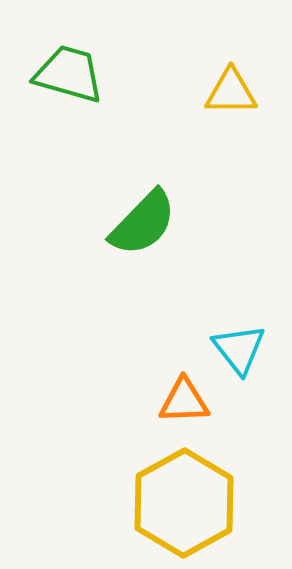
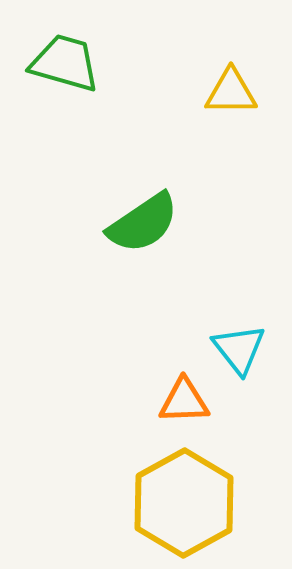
green trapezoid: moved 4 px left, 11 px up
green semicircle: rotated 12 degrees clockwise
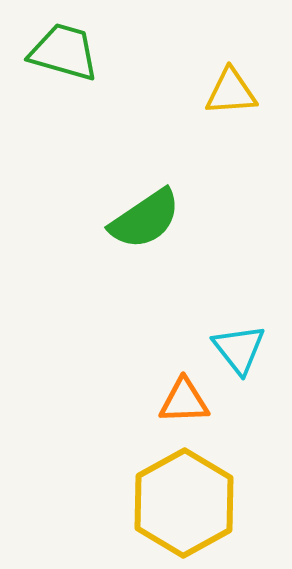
green trapezoid: moved 1 px left, 11 px up
yellow triangle: rotated 4 degrees counterclockwise
green semicircle: moved 2 px right, 4 px up
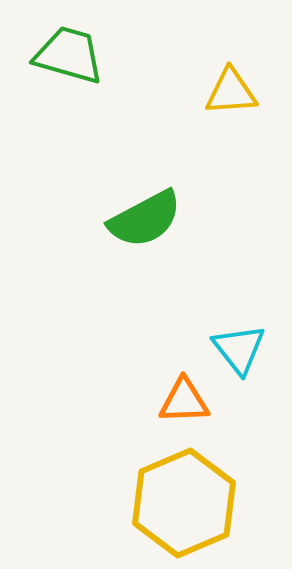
green trapezoid: moved 5 px right, 3 px down
green semicircle: rotated 6 degrees clockwise
yellow hexagon: rotated 6 degrees clockwise
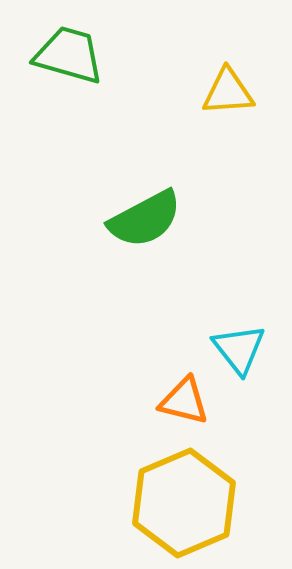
yellow triangle: moved 3 px left
orange triangle: rotated 16 degrees clockwise
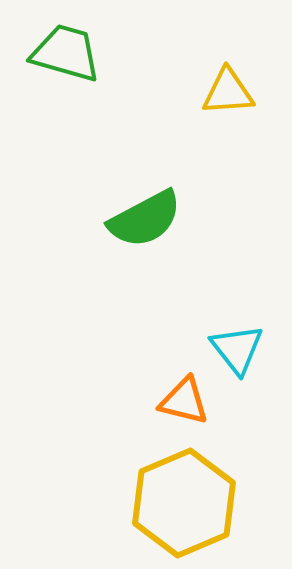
green trapezoid: moved 3 px left, 2 px up
cyan triangle: moved 2 px left
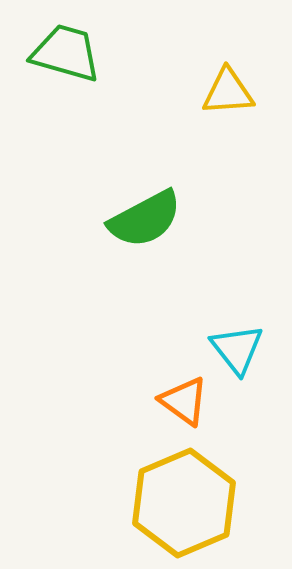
orange triangle: rotated 22 degrees clockwise
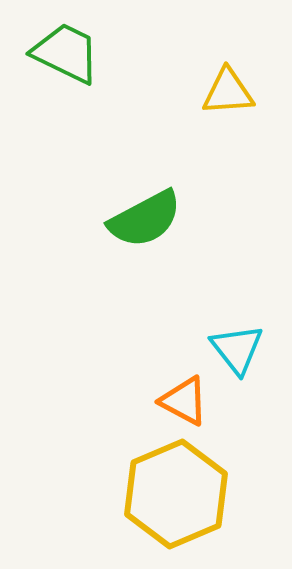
green trapezoid: rotated 10 degrees clockwise
orange triangle: rotated 8 degrees counterclockwise
yellow hexagon: moved 8 px left, 9 px up
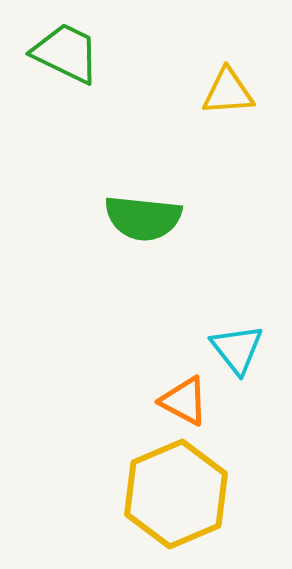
green semicircle: moved 2 px left, 1 px up; rotated 34 degrees clockwise
